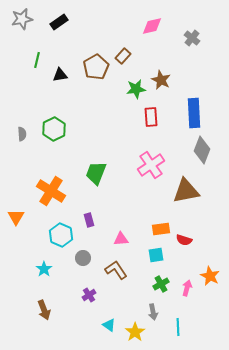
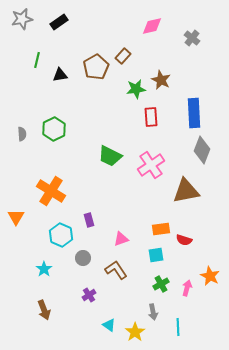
green trapezoid: moved 14 px right, 17 px up; rotated 85 degrees counterclockwise
pink triangle: rotated 14 degrees counterclockwise
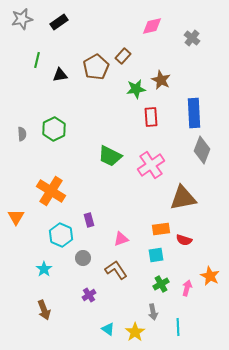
brown triangle: moved 3 px left, 7 px down
cyan triangle: moved 1 px left, 4 px down
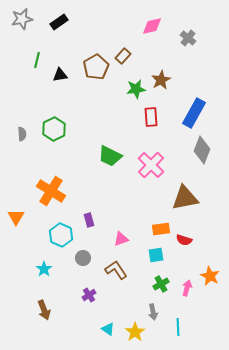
gray cross: moved 4 px left
brown star: rotated 18 degrees clockwise
blue rectangle: rotated 32 degrees clockwise
pink cross: rotated 12 degrees counterclockwise
brown triangle: moved 2 px right
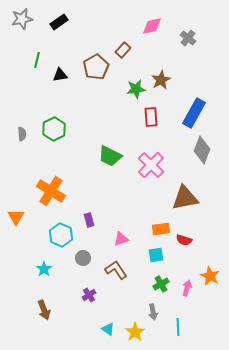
brown rectangle: moved 6 px up
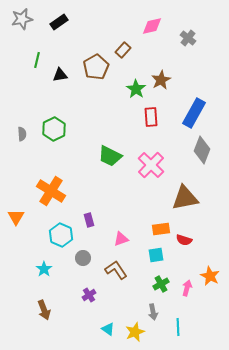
green star: rotated 30 degrees counterclockwise
yellow star: rotated 12 degrees clockwise
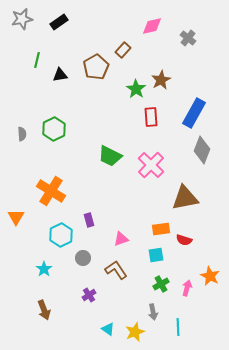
cyan hexagon: rotated 10 degrees clockwise
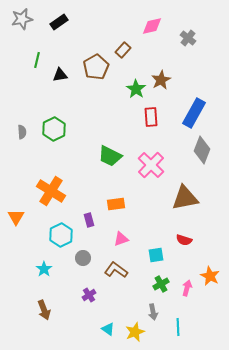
gray semicircle: moved 2 px up
orange rectangle: moved 45 px left, 25 px up
brown L-shape: rotated 20 degrees counterclockwise
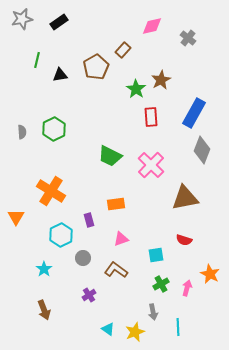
orange star: moved 2 px up
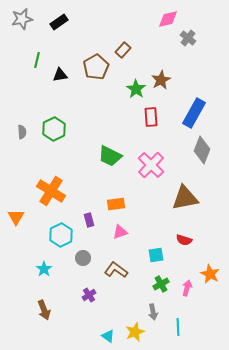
pink diamond: moved 16 px right, 7 px up
pink triangle: moved 1 px left, 7 px up
cyan triangle: moved 7 px down
